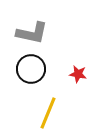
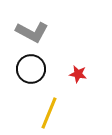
gray L-shape: moved 1 px up; rotated 16 degrees clockwise
yellow line: moved 1 px right
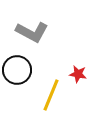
black circle: moved 14 px left, 1 px down
yellow line: moved 2 px right, 18 px up
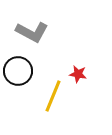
black circle: moved 1 px right, 1 px down
yellow line: moved 2 px right, 1 px down
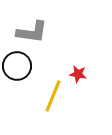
gray L-shape: rotated 20 degrees counterclockwise
black circle: moved 1 px left, 5 px up
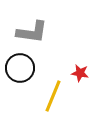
black circle: moved 3 px right, 2 px down
red star: moved 2 px right, 1 px up
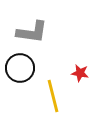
yellow line: rotated 36 degrees counterclockwise
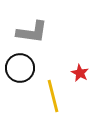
red star: rotated 18 degrees clockwise
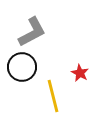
gray L-shape: rotated 36 degrees counterclockwise
black circle: moved 2 px right, 1 px up
